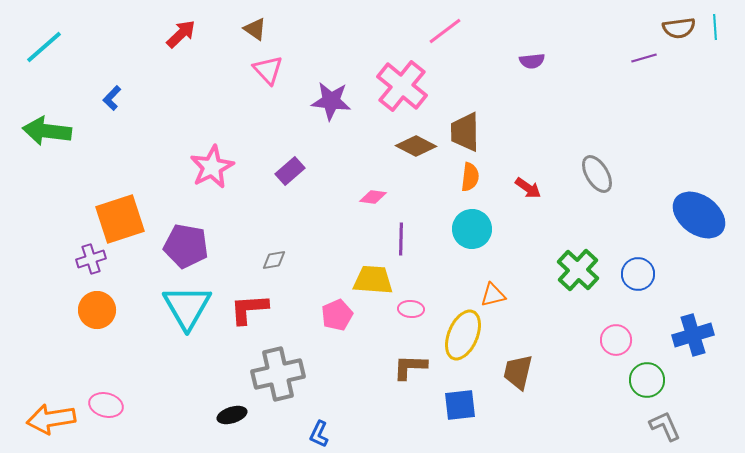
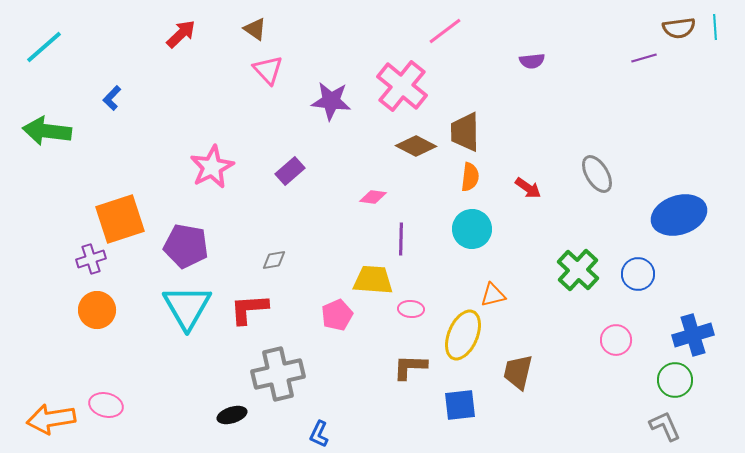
blue ellipse at (699, 215): moved 20 px left; rotated 54 degrees counterclockwise
green circle at (647, 380): moved 28 px right
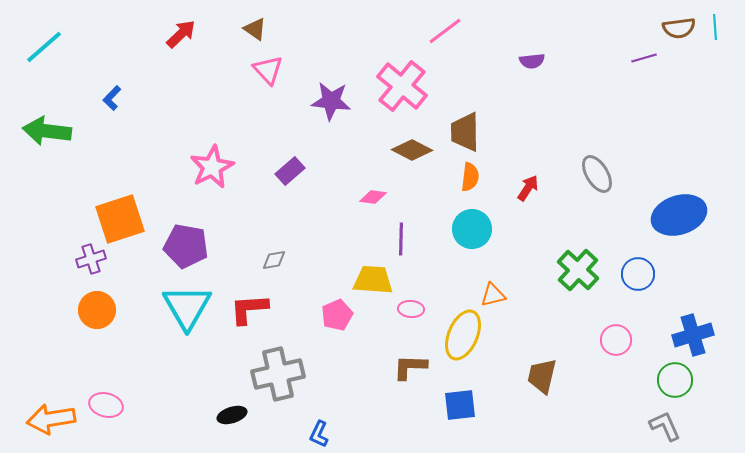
brown diamond at (416, 146): moved 4 px left, 4 px down
red arrow at (528, 188): rotated 92 degrees counterclockwise
brown trapezoid at (518, 372): moved 24 px right, 4 px down
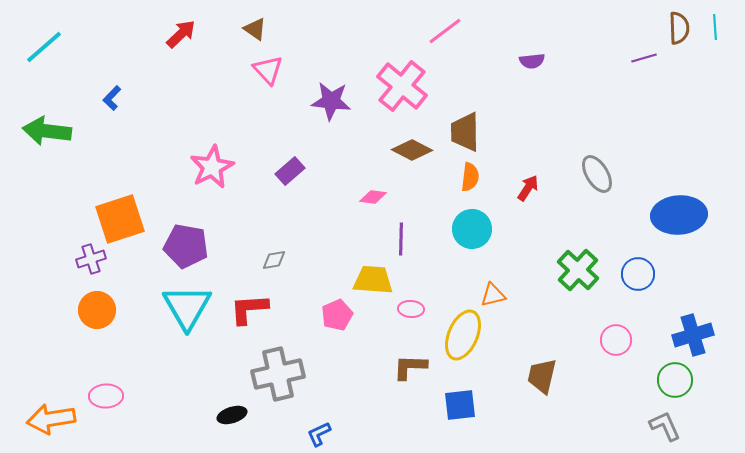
brown semicircle at (679, 28): rotated 84 degrees counterclockwise
blue ellipse at (679, 215): rotated 14 degrees clockwise
pink ellipse at (106, 405): moved 9 px up; rotated 16 degrees counterclockwise
blue L-shape at (319, 434): rotated 40 degrees clockwise
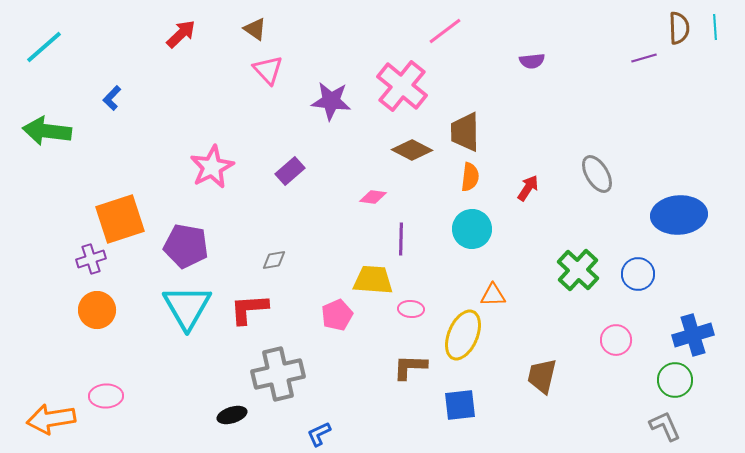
orange triangle at (493, 295): rotated 12 degrees clockwise
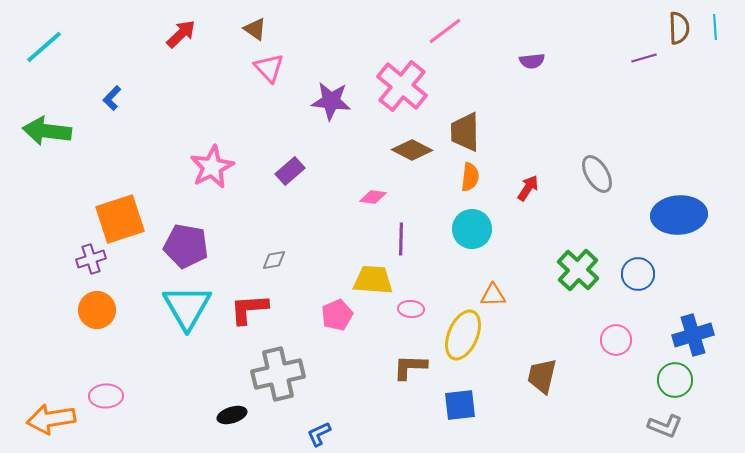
pink triangle at (268, 70): moved 1 px right, 2 px up
gray L-shape at (665, 426): rotated 136 degrees clockwise
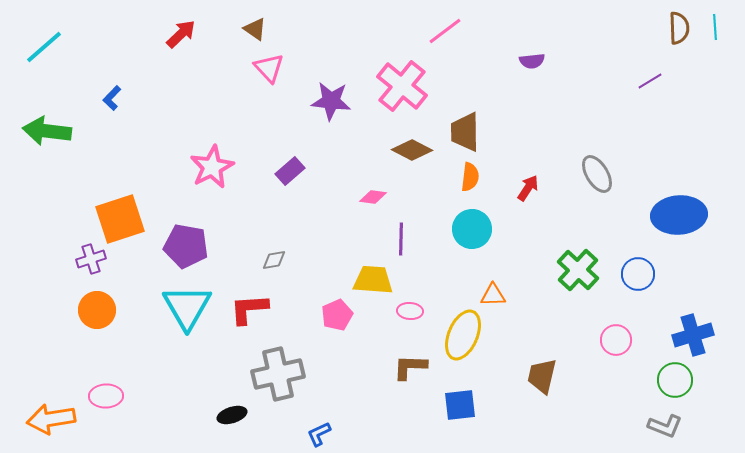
purple line at (644, 58): moved 6 px right, 23 px down; rotated 15 degrees counterclockwise
pink ellipse at (411, 309): moved 1 px left, 2 px down
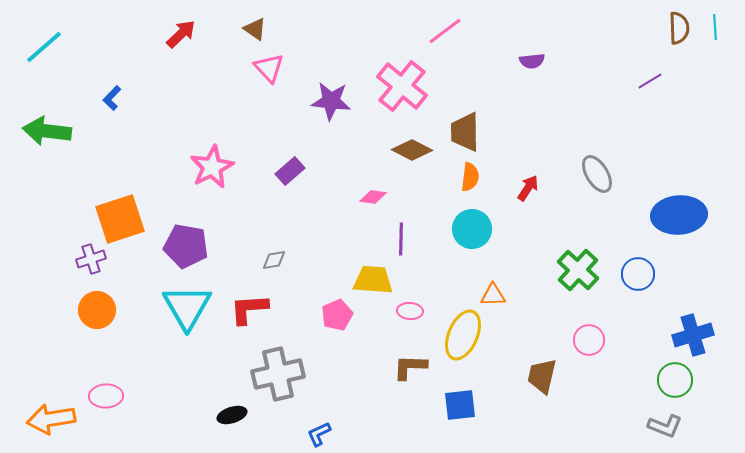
pink circle at (616, 340): moved 27 px left
